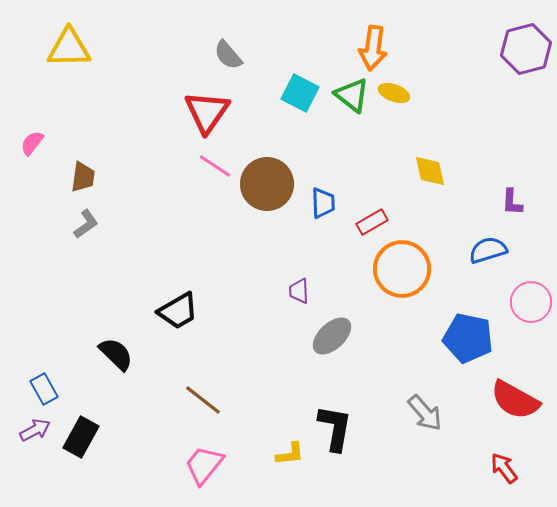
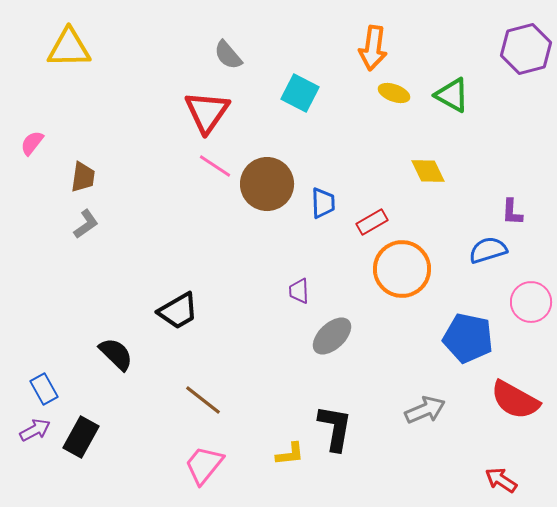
green triangle: moved 100 px right; rotated 9 degrees counterclockwise
yellow diamond: moved 2 px left; rotated 12 degrees counterclockwise
purple L-shape: moved 10 px down
gray arrow: moved 3 px up; rotated 72 degrees counterclockwise
red arrow: moved 3 px left, 12 px down; rotated 20 degrees counterclockwise
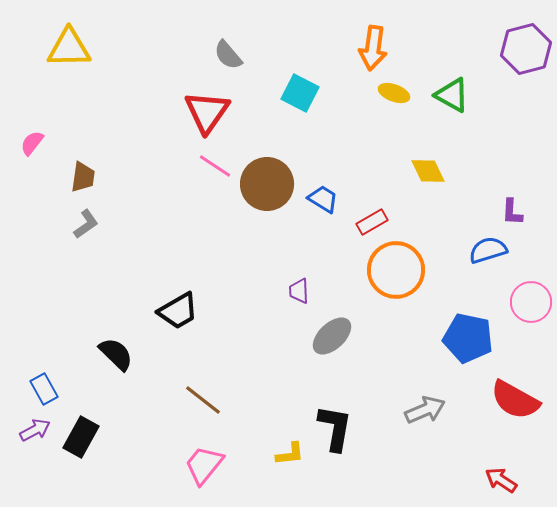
blue trapezoid: moved 4 px up; rotated 56 degrees counterclockwise
orange circle: moved 6 px left, 1 px down
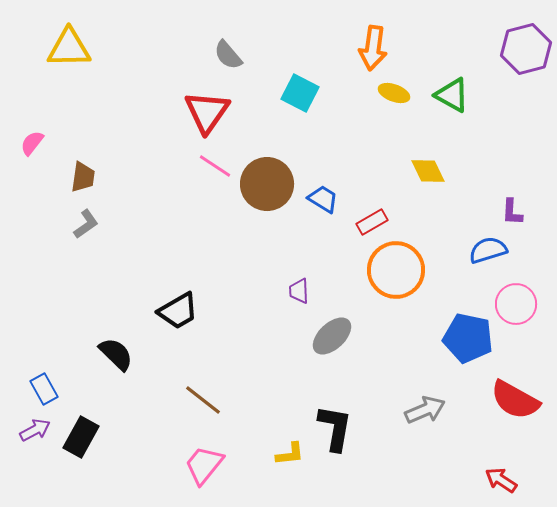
pink circle: moved 15 px left, 2 px down
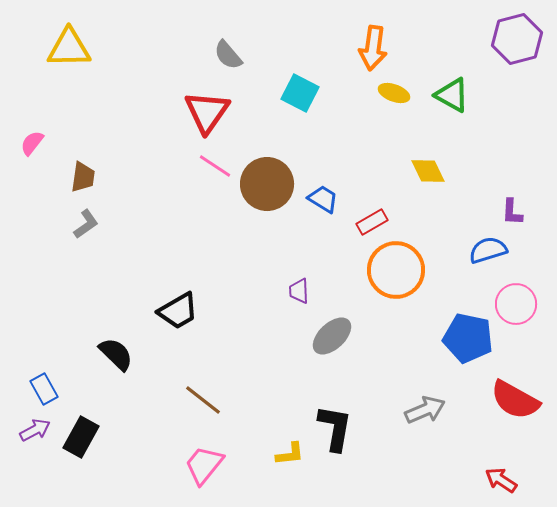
purple hexagon: moved 9 px left, 10 px up
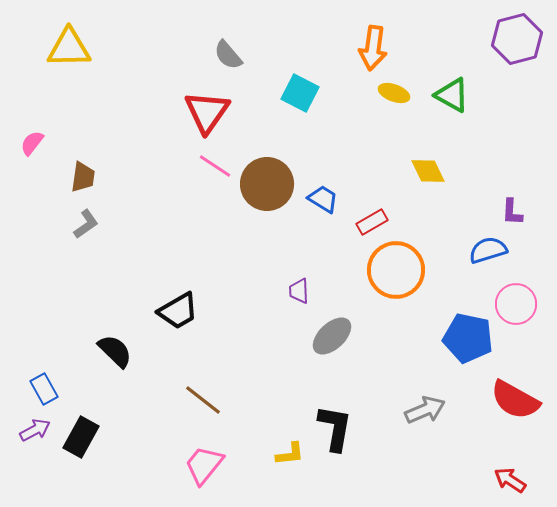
black semicircle: moved 1 px left, 3 px up
red arrow: moved 9 px right
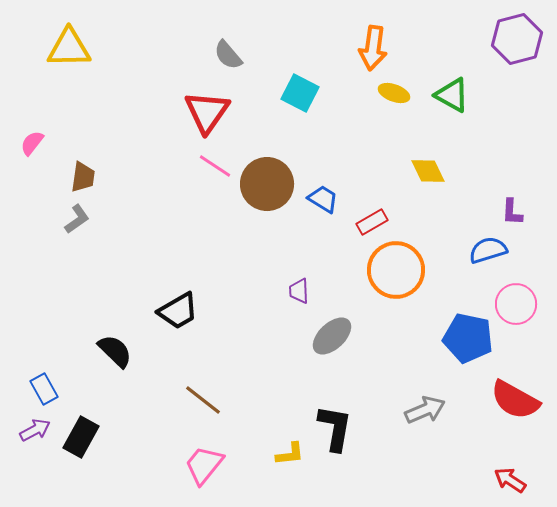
gray L-shape: moved 9 px left, 5 px up
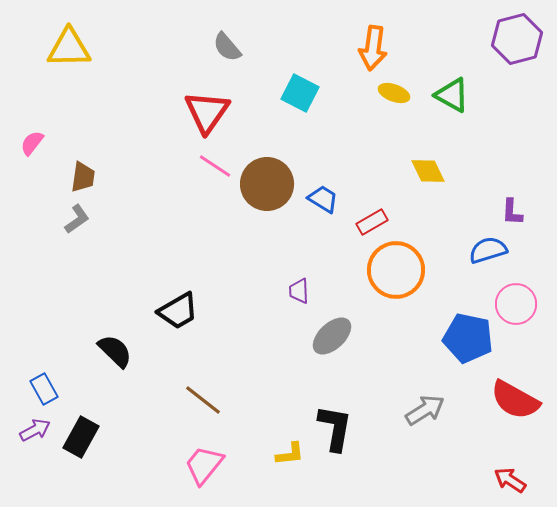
gray semicircle: moved 1 px left, 8 px up
gray arrow: rotated 9 degrees counterclockwise
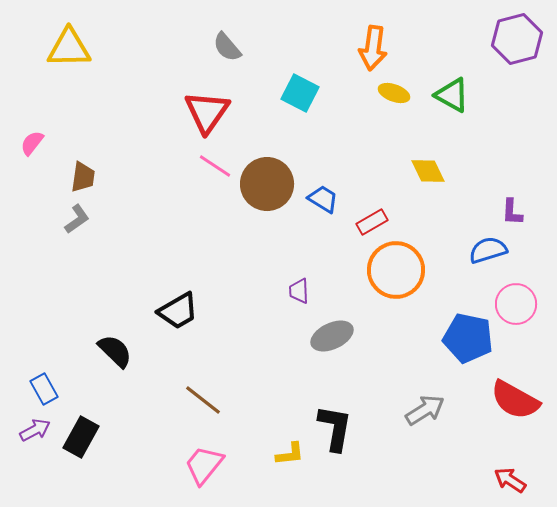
gray ellipse: rotated 18 degrees clockwise
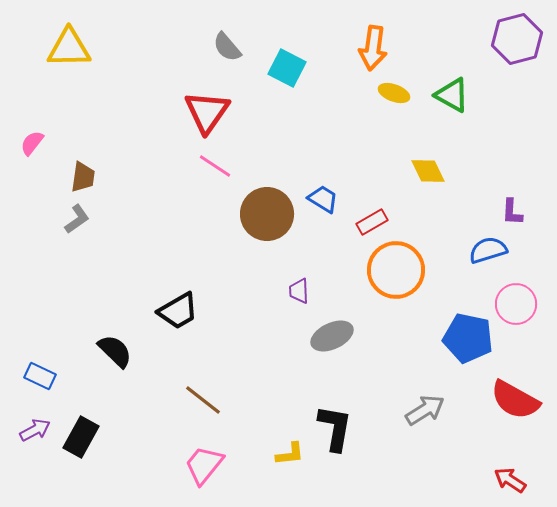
cyan square: moved 13 px left, 25 px up
brown circle: moved 30 px down
blue rectangle: moved 4 px left, 13 px up; rotated 36 degrees counterclockwise
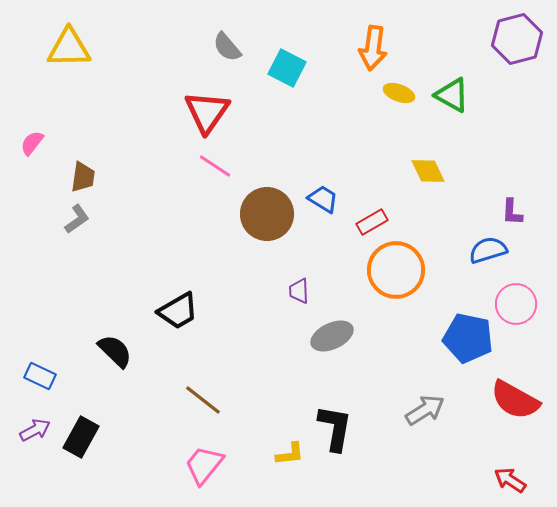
yellow ellipse: moved 5 px right
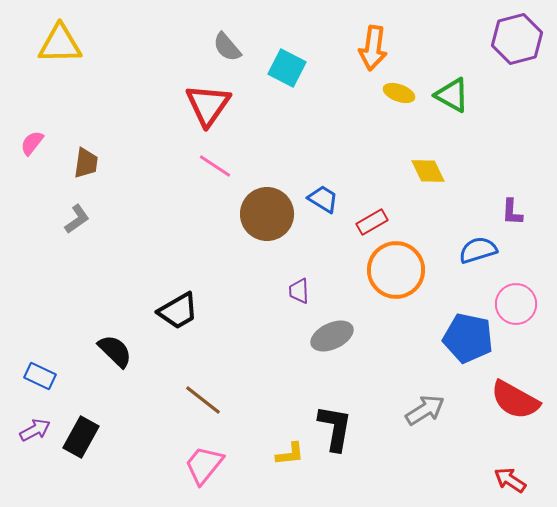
yellow triangle: moved 9 px left, 4 px up
red triangle: moved 1 px right, 7 px up
brown trapezoid: moved 3 px right, 14 px up
blue semicircle: moved 10 px left
